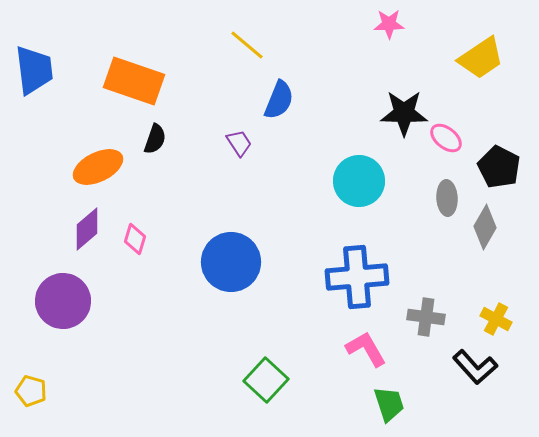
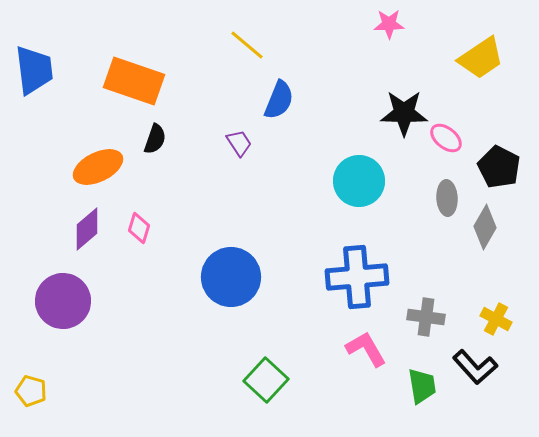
pink diamond: moved 4 px right, 11 px up
blue circle: moved 15 px down
green trapezoid: moved 33 px right, 18 px up; rotated 9 degrees clockwise
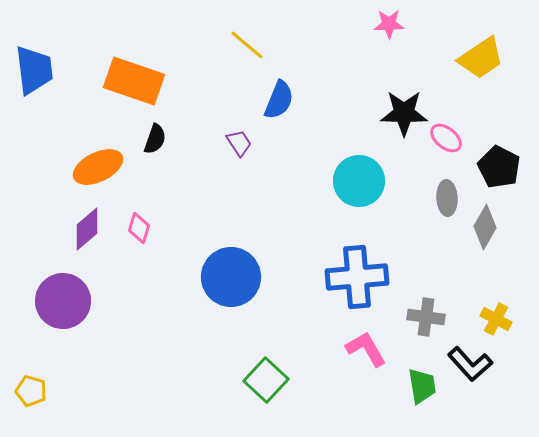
black L-shape: moved 5 px left, 3 px up
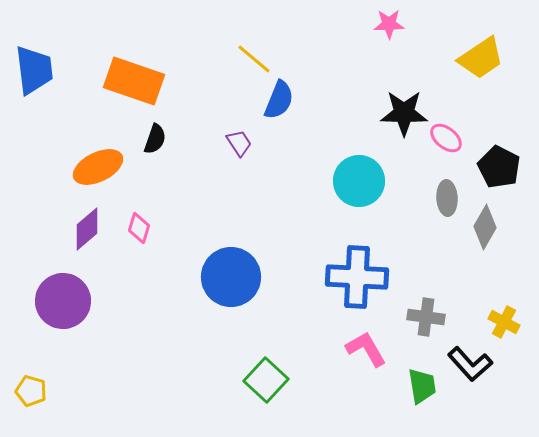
yellow line: moved 7 px right, 14 px down
blue cross: rotated 8 degrees clockwise
yellow cross: moved 8 px right, 3 px down
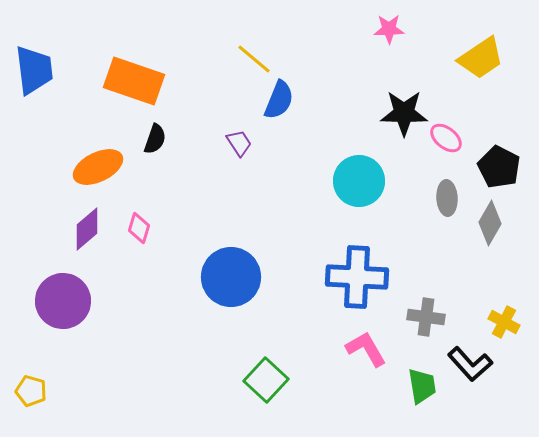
pink star: moved 5 px down
gray diamond: moved 5 px right, 4 px up
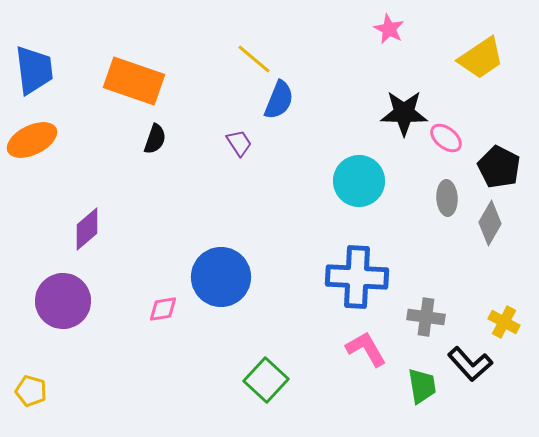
pink star: rotated 28 degrees clockwise
orange ellipse: moved 66 px left, 27 px up
pink diamond: moved 24 px right, 81 px down; rotated 64 degrees clockwise
blue circle: moved 10 px left
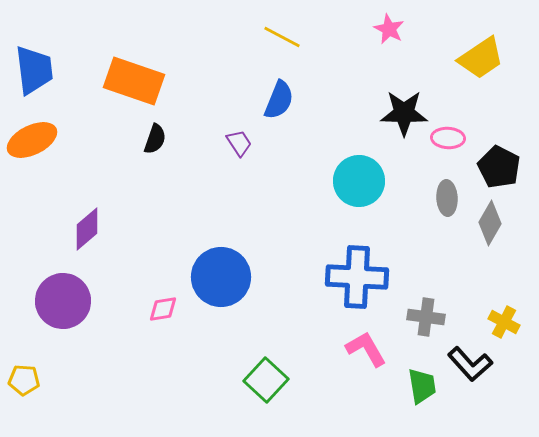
yellow line: moved 28 px right, 22 px up; rotated 12 degrees counterclockwise
pink ellipse: moved 2 px right; rotated 36 degrees counterclockwise
yellow pentagon: moved 7 px left, 11 px up; rotated 12 degrees counterclockwise
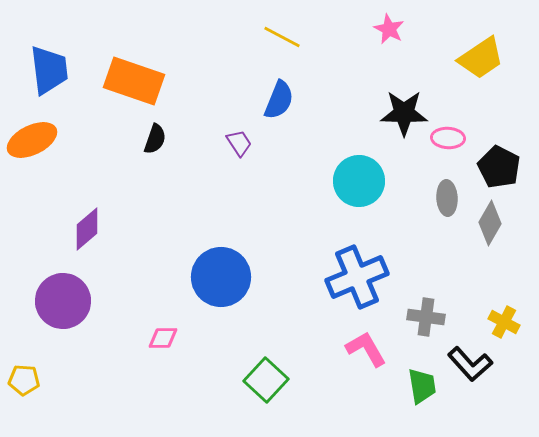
blue trapezoid: moved 15 px right
blue cross: rotated 26 degrees counterclockwise
pink diamond: moved 29 px down; rotated 8 degrees clockwise
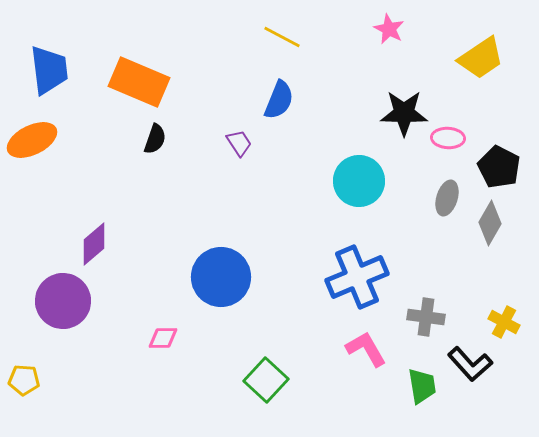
orange rectangle: moved 5 px right, 1 px down; rotated 4 degrees clockwise
gray ellipse: rotated 20 degrees clockwise
purple diamond: moved 7 px right, 15 px down
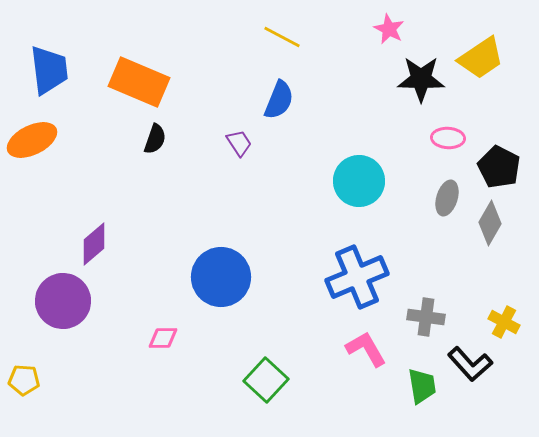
black star: moved 17 px right, 34 px up
